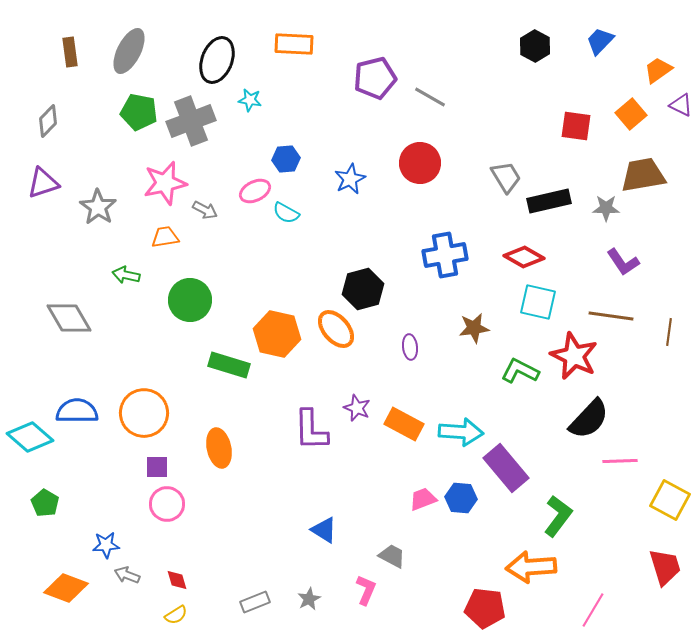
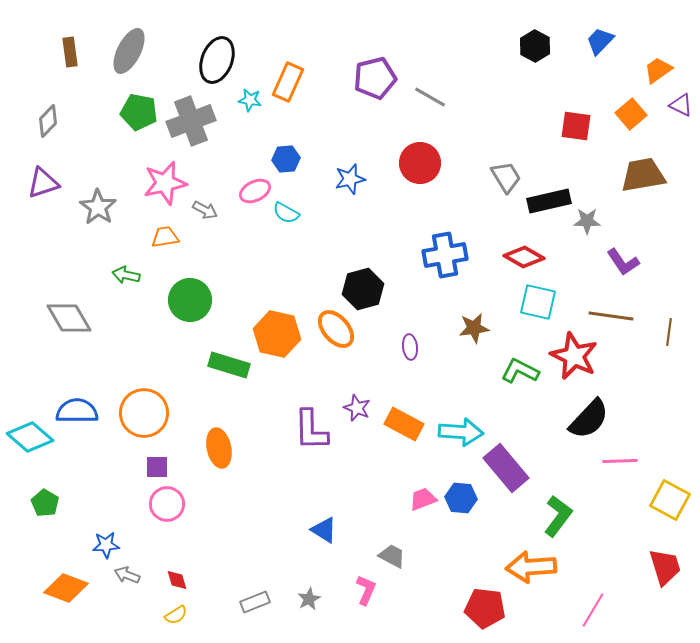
orange rectangle at (294, 44): moved 6 px left, 38 px down; rotated 69 degrees counterclockwise
blue star at (350, 179): rotated 12 degrees clockwise
gray star at (606, 208): moved 19 px left, 13 px down
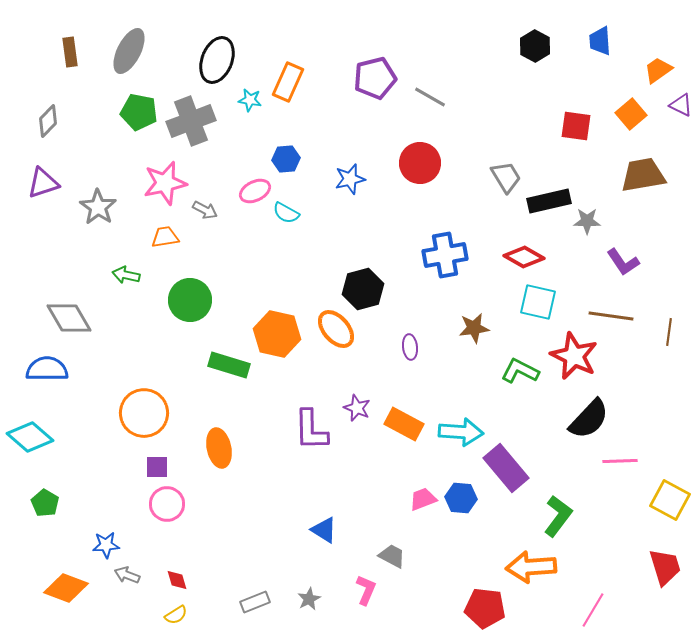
blue trapezoid at (600, 41): rotated 48 degrees counterclockwise
blue semicircle at (77, 411): moved 30 px left, 42 px up
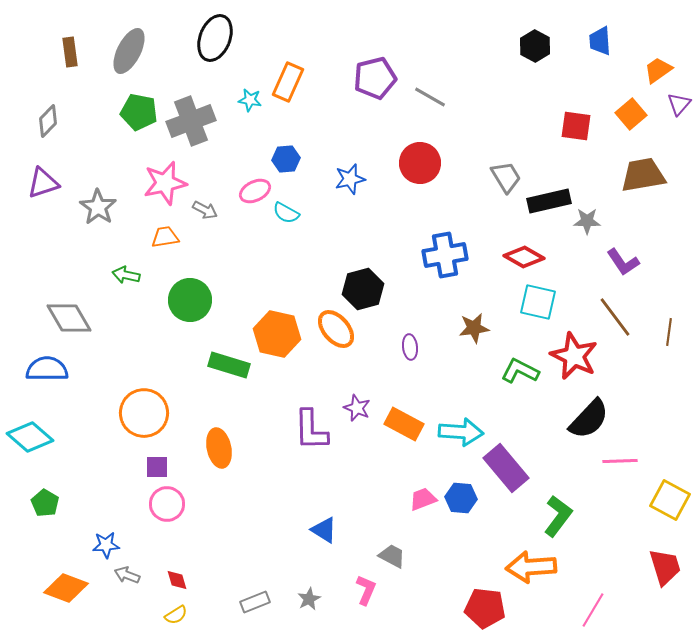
black ellipse at (217, 60): moved 2 px left, 22 px up
purple triangle at (681, 105): moved 2 px left, 1 px up; rotated 45 degrees clockwise
brown line at (611, 316): moved 4 px right, 1 px down; rotated 45 degrees clockwise
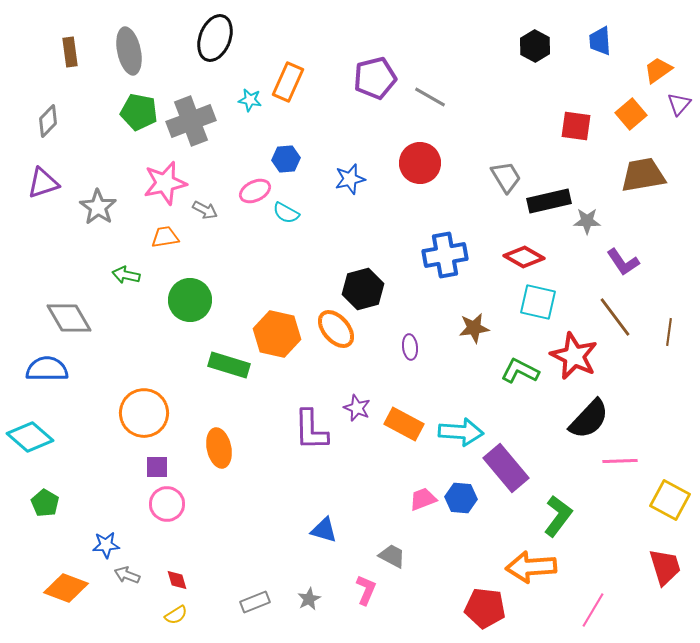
gray ellipse at (129, 51): rotated 39 degrees counterclockwise
blue triangle at (324, 530): rotated 16 degrees counterclockwise
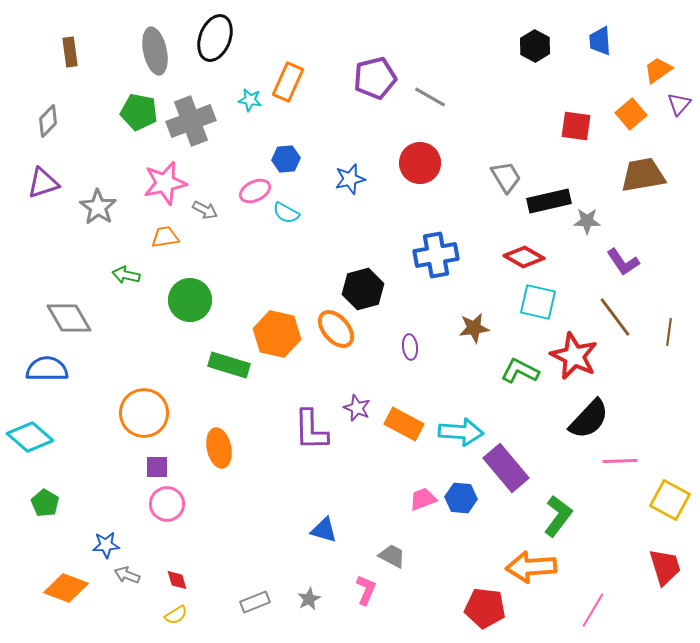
gray ellipse at (129, 51): moved 26 px right
blue cross at (445, 255): moved 9 px left
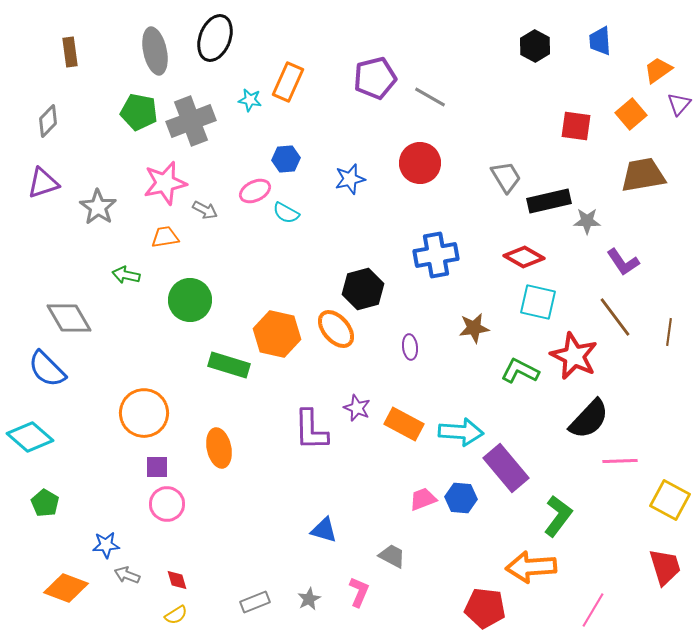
blue semicircle at (47, 369): rotated 135 degrees counterclockwise
pink L-shape at (366, 590): moved 7 px left, 2 px down
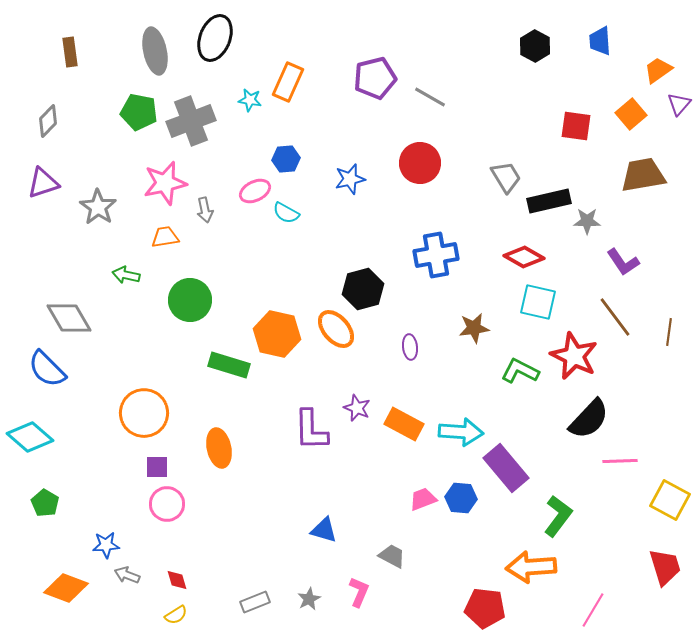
gray arrow at (205, 210): rotated 50 degrees clockwise
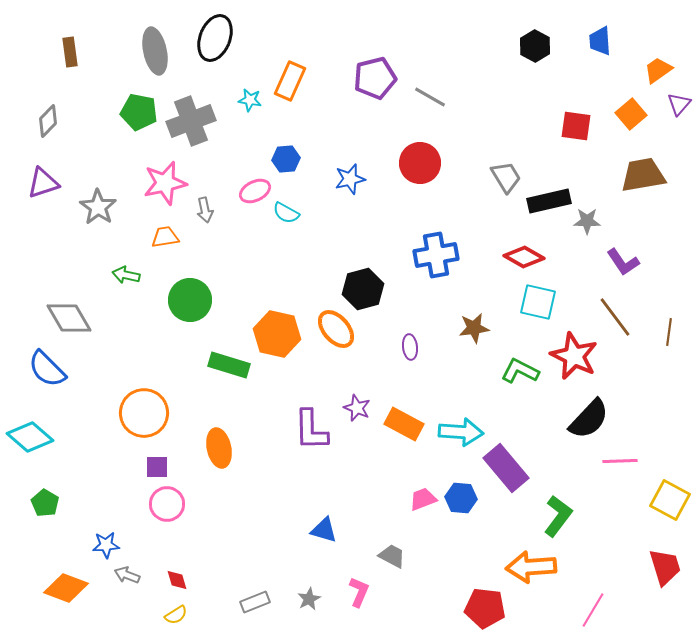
orange rectangle at (288, 82): moved 2 px right, 1 px up
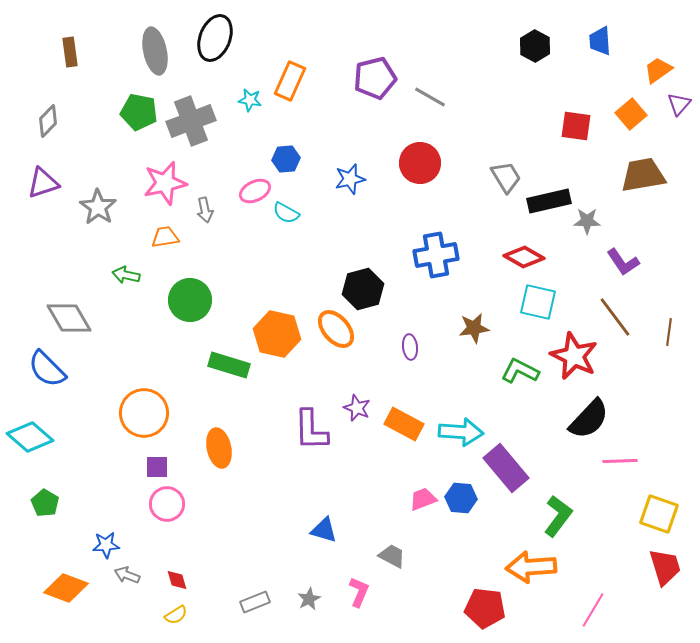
yellow square at (670, 500): moved 11 px left, 14 px down; rotated 9 degrees counterclockwise
